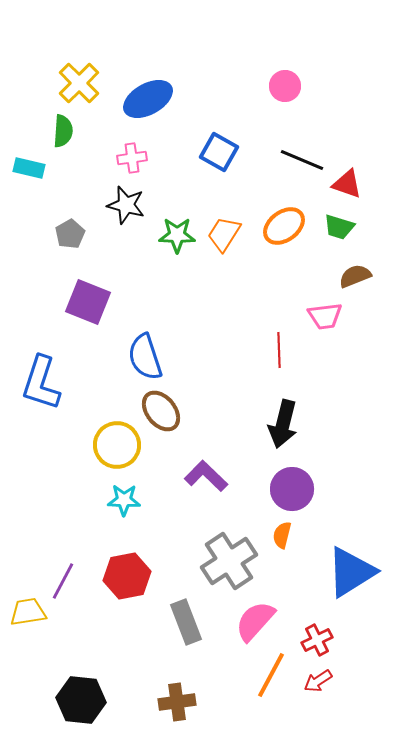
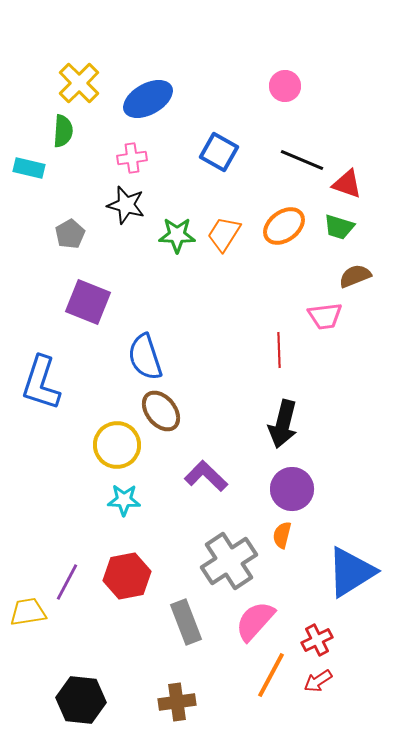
purple line: moved 4 px right, 1 px down
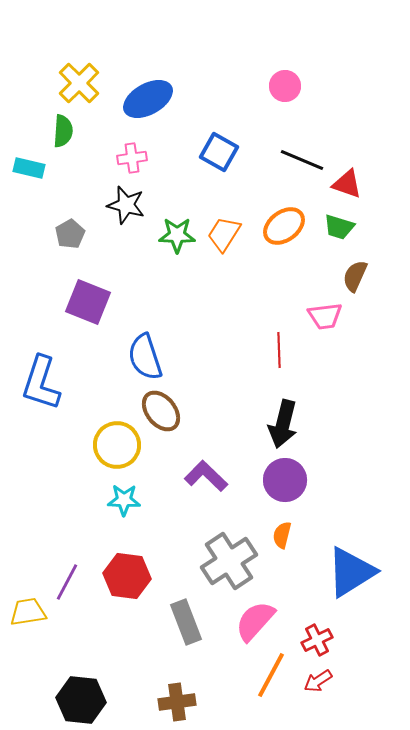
brown semicircle: rotated 44 degrees counterclockwise
purple circle: moved 7 px left, 9 px up
red hexagon: rotated 18 degrees clockwise
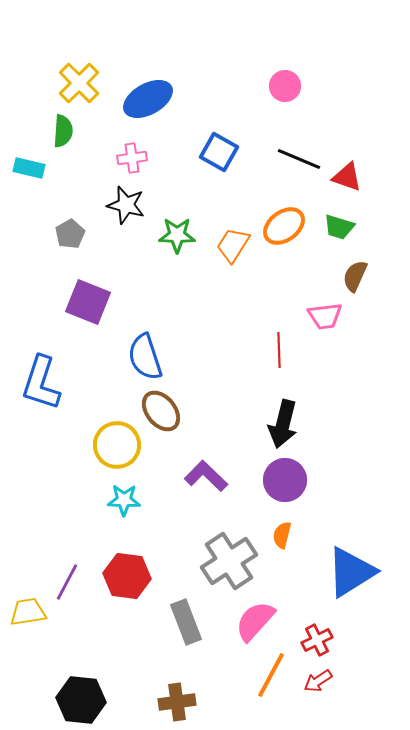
black line: moved 3 px left, 1 px up
red triangle: moved 7 px up
orange trapezoid: moved 9 px right, 11 px down
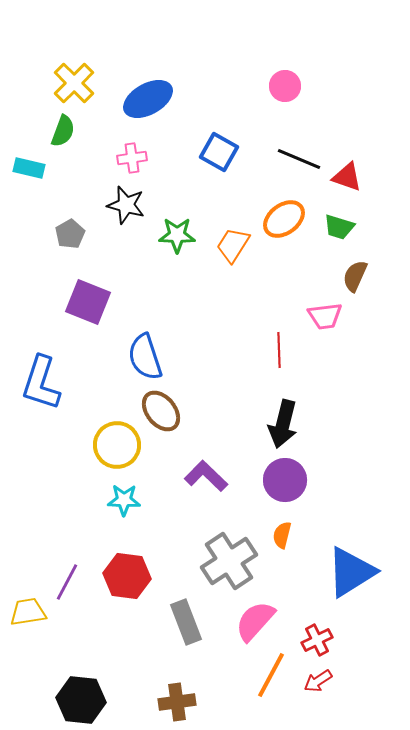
yellow cross: moved 5 px left
green semicircle: rotated 16 degrees clockwise
orange ellipse: moved 7 px up
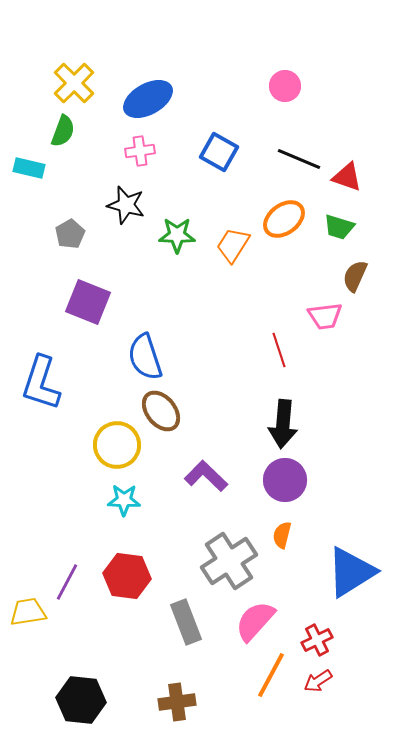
pink cross: moved 8 px right, 7 px up
red line: rotated 16 degrees counterclockwise
black arrow: rotated 9 degrees counterclockwise
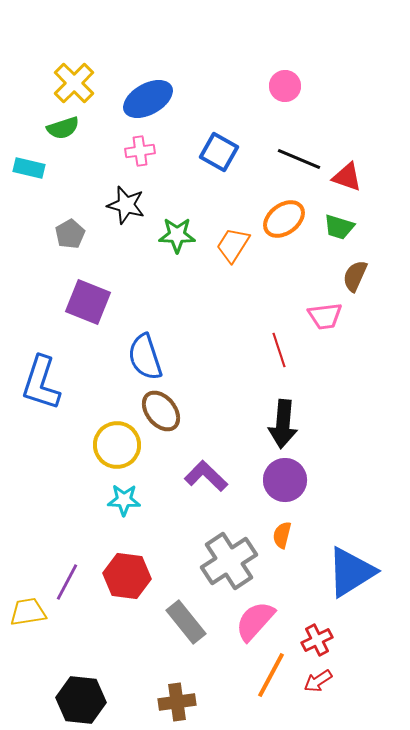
green semicircle: moved 3 px up; rotated 52 degrees clockwise
gray rectangle: rotated 18 degrees counterclockwise
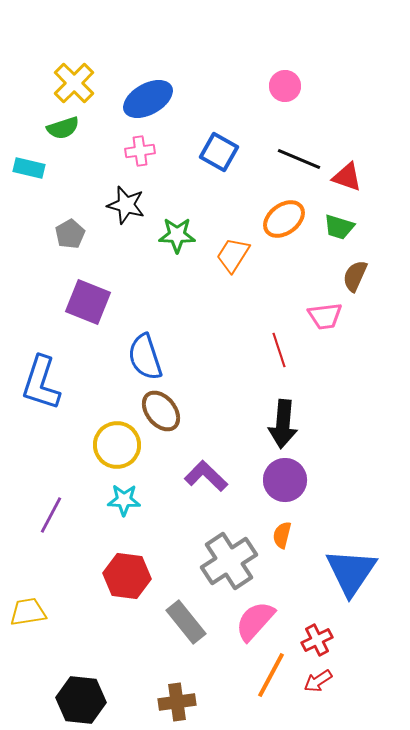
orange trapezoid: moved 10 px down
blue triangle: rotated 24 degrees counterclockwise
purple line: moved 16 px left, 67 px up
